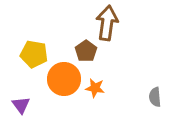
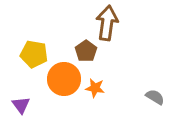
gray semicircle: rotated 126 degrees clockwise
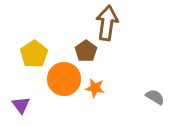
yellow pentagon: rotated 28 degrees clockwise
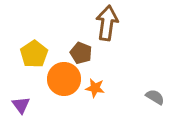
brown pentagon: moved 5 px left, 2 px down; rotated 15 degrees counterclockwise
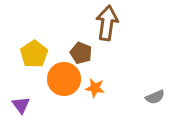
gray semicircle: rotated 126 degrees clockwise
